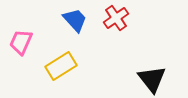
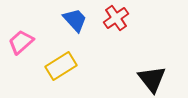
pink trapezoid: rotated 24 degrees clockwise
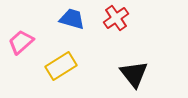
blue trapezoid: moved 3 px left, 1 px up; rotated 32 degrees counterclockwise
black triangle: moved 18 px left, 5 px up
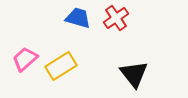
blue trapezoid: moved 6 px right, 1 px up
pink trapezoid: moved 4 px right, 17 px down
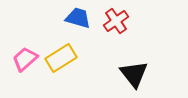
red cross: moved 3 px down
yellow rectangle: moved 8 px up
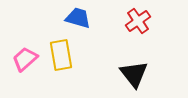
red cross: moved 22 px right
yellow rectangle: moved 3 px up; rotated 68 degrees counterclockwise
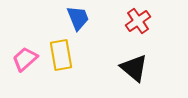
blue trapezoid: rotated 52 degrees clockwise
black triangle: moved 6 px up; rotated 12 degrees counterclockwise
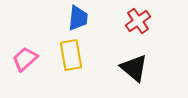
blue trapezoid: rotated 28 degrees clockwise
yellow rectangle: moved 10 px right
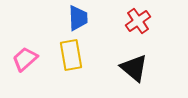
blue trapezoid: rotated 8 degrees counterclockwise
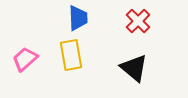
red cross: rotated 10 degrees counterclockwise
